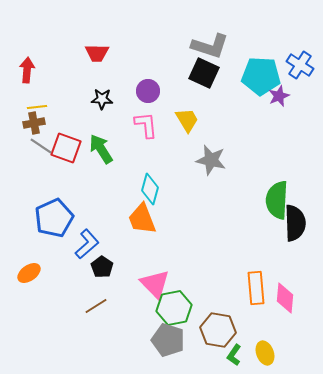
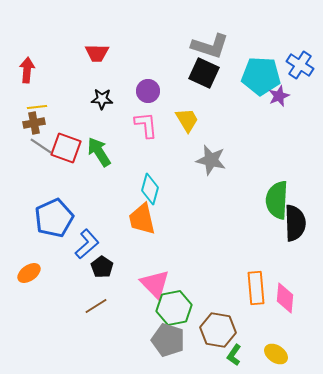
green arrow: moved 2 px left, 3 px down
orange trapezoid: rotated 8 degrees clockwise
yellow ellipse: moved 11 px right, 1 px down; rotated 35 degrees counterclockwise
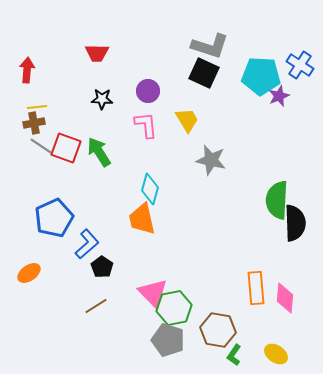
pink triangle: moved 2 px left, 9 px down
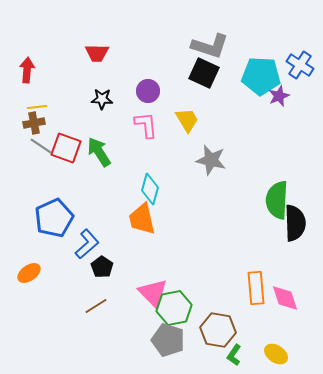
pink diamond: rotated 24 degrees counterclockwise
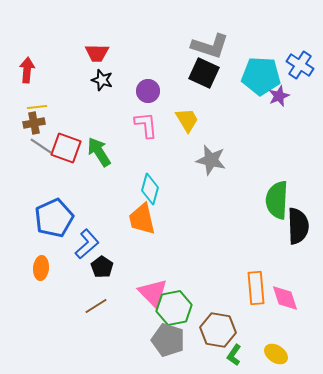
black star: moved 19 px up; rotated 15 degrees clockwise
black semicircle: moved 3 px right, 3 px down
orange ellipse: moved 12 px right, 5 px up; rotated 50 degrees counterclockwise
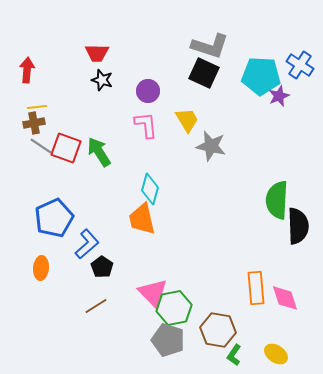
gray star: moved 14 px up
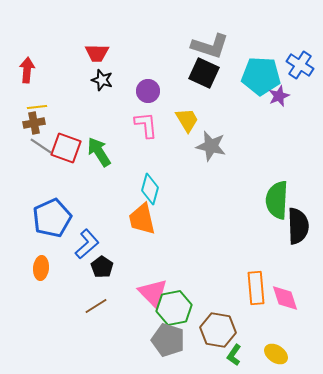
blue pentagon: moved 2 px left
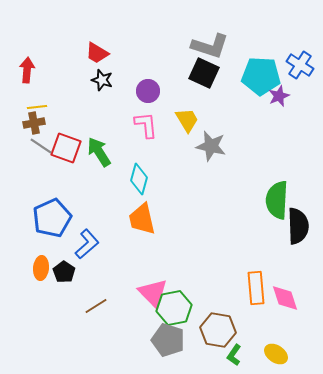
red trapezoid: rotated 30 degrees clockwise
cyan diamond: moved 11 px left, 10 px up
black pentagon: moved 38 px left, 5 px down
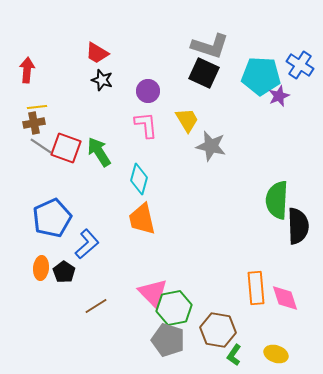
yellow ellipse: rotated 15 degrees counterclockwise
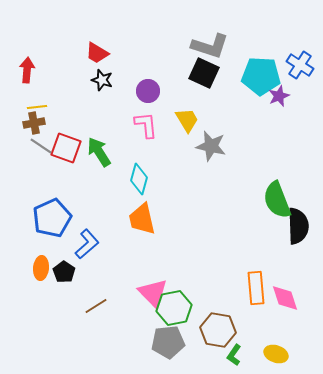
green semicircle: rotated 24 degrees counterclockwise
gray pentagon: moved 2 px down; rotated 24 degrees counterclockwise
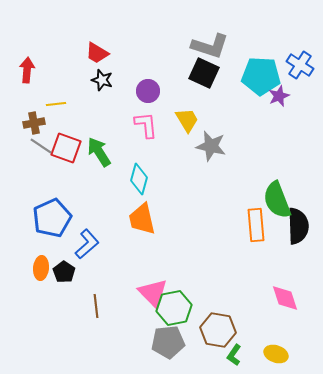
yellow line: moved 19 px right, 3 px up
orange rectangle: moved 63 px up
brown line: rotated 65 degrees counterclockwise
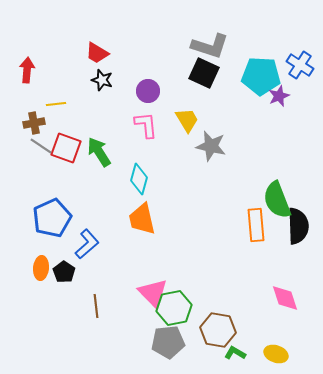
green L-shape: moved 1 px right, 2 px up; rotated 85 degrees clockwise
